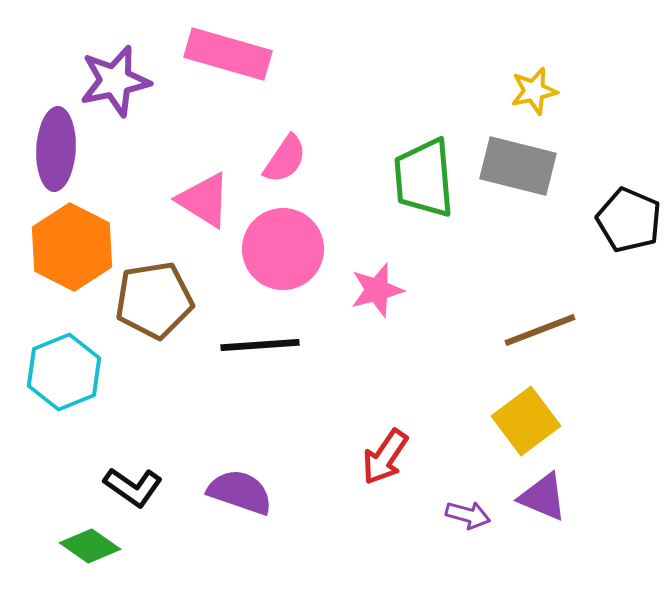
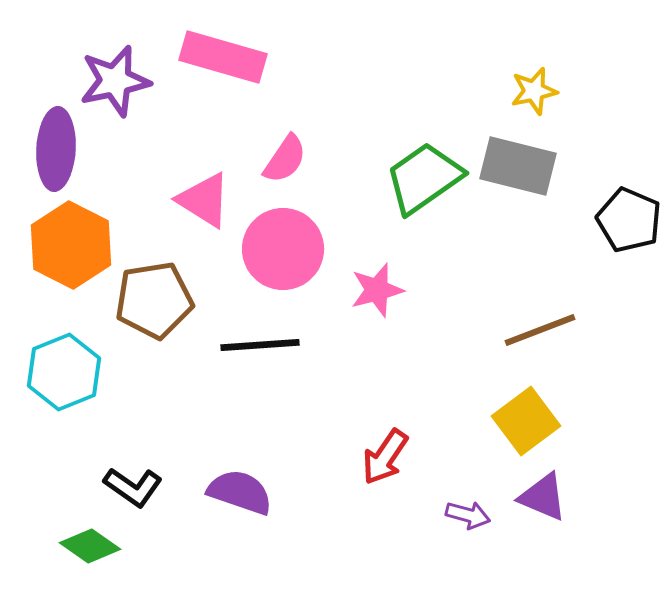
pink rectangle: moved 5 px left, 3 px down
green trapezoid: rotated 60 degrees clockwise
orange hexagon: moved 1 px left, 2 px up
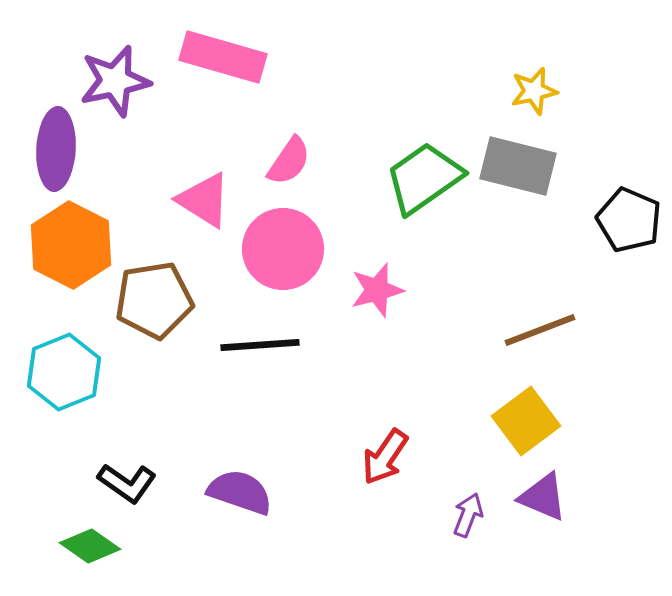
pink semicircle: moved 4 px right, 2 px down
black L-shape: moved 6 px left, 4 px up
purple arrow: rotated 84 degrees counterclockwise
